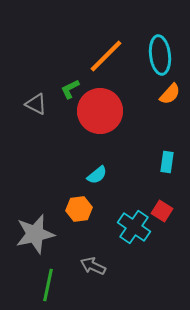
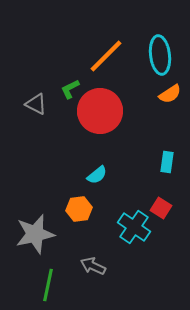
orange semicircle: rotated 15 degrees clockwise
red square: moved 1 px left, 3 px up
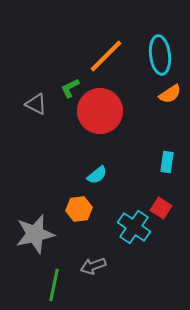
green L-shape: moved 1 px up
gray arrow: rotated 45 degrees counterclockwise
green line: moved 6 px right
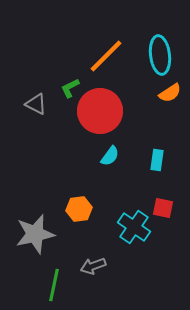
orange semicircle: moved 1 px up
cyan rectangle: moved 10 px left, 2 px up
cyan semicircle: moved 13 px right, 19 px up; rotated 15 degrees counterclockwise
red square: moved 2 px right; rotated 20 degrees counterclockwise
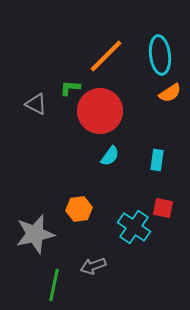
green L-shape: rotated 30 degrees clockwise
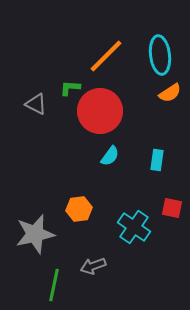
red square: moved 9 px right
